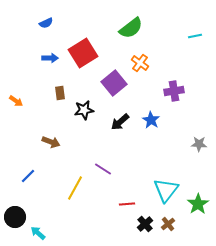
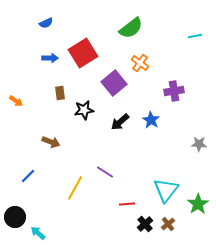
purple line: moved 2 px right, 3 px down
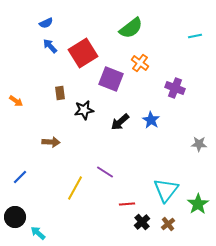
blue arrow: moved 12 px up; rotated 133 degrees counterclockwise
purple square: moved 3 px left, 4 px up; rotated 30 degrees counterclockwise
purple cross: moved 1 px right, 3 px up; rotated 30 degrees clockwise
brown arrow: rotated 18 degrees counterclockwise
blue line: moved 8 px left, 1 px down
black cross: moved 3 px left, 2 px up
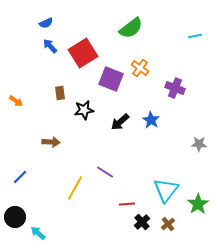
orange cross: moved 5 px down
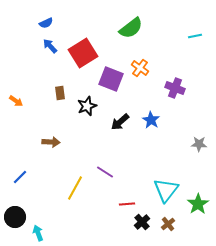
black star: moved 3 px right, 4 px up; rotated 12 degrees counterclockwise
cyan arrow: rotated 28 degrees clockwise
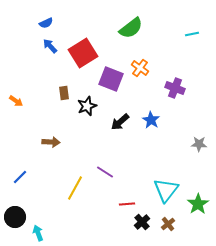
cyan line: moved 3 px left, 2 px up
brown rectangle: moved 4 px right
